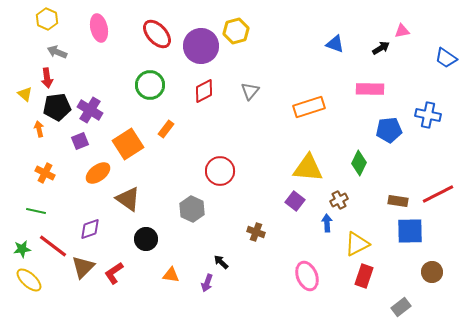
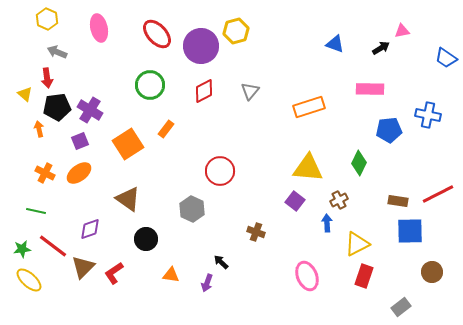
orange ellipse at (98, 173): moved 19 px left
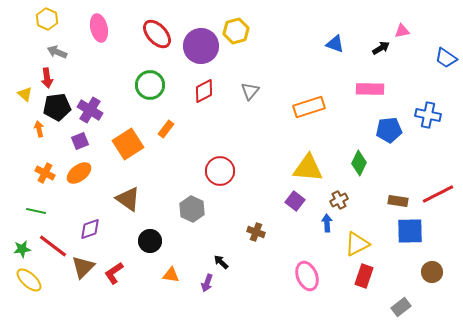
black circle at (146, 239): moved 4 px right, 2 px down
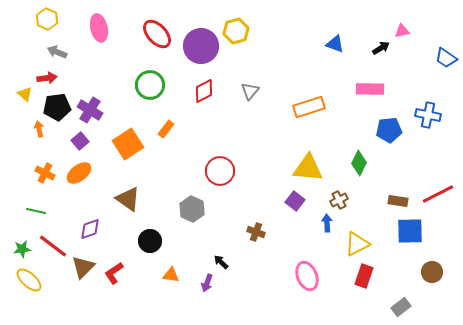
red arrow at (47, 78): rotated 90 degrees counterclockwise
purple square at (80, 141): rotated 18 degrees counterclockwise
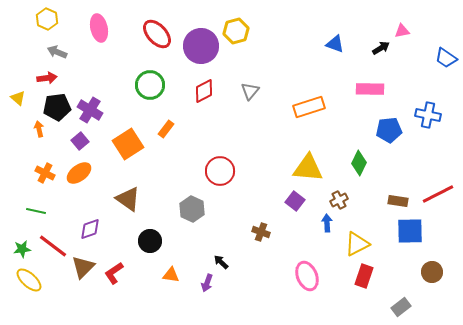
yellow triangle at (25, 94): moved 7 px left, 4 px down
brown cross at (256, 232): moved 5 px right
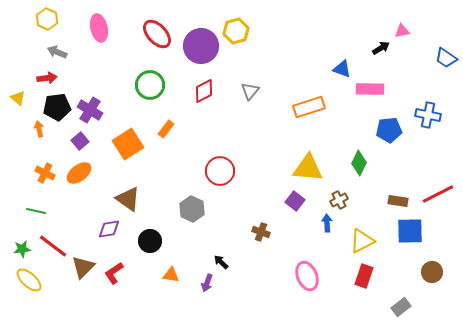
blue triangle at (335, 44): moved 7 px right, 25 px down
purple diamond at (90, 229): moved 19 px right; rotated 10 degrees clockwise
yellow triangle at (357, 244): moved 5 px right, 3 px up
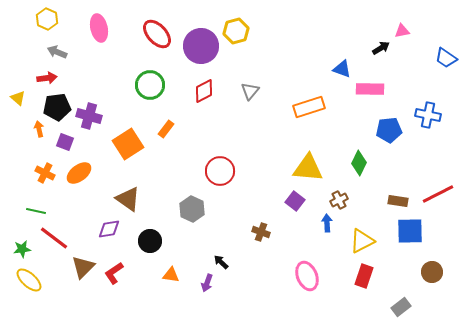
purple cross at (90, 110): moved 1 px left, 6 px down; rotated 15 degrees counterclockwise
purple square at (80, 141): moved 15 px left, 1 px down; rotated 30 degrees counterclockwise
red line at (53, 246): moved 1 px right, 8 px up
